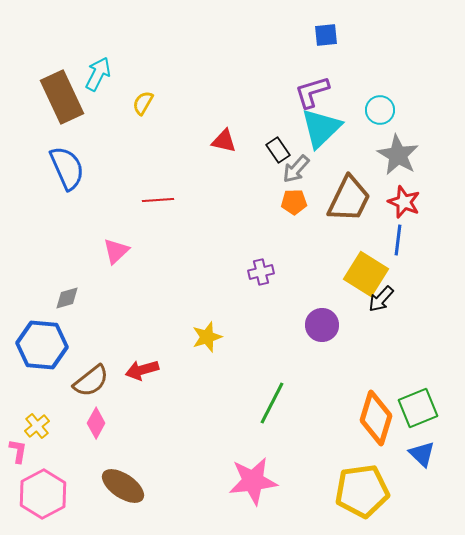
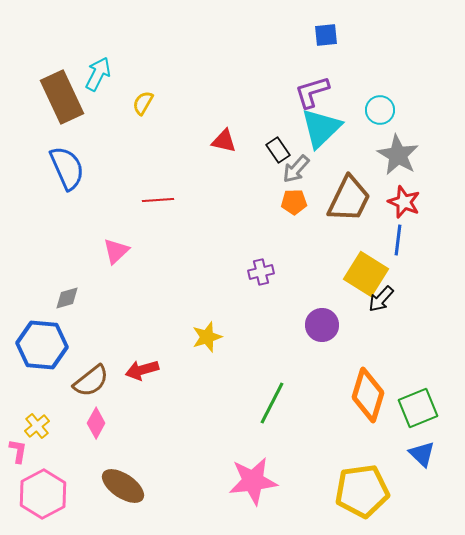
orange diamond: moved 8 px left, 23 px up
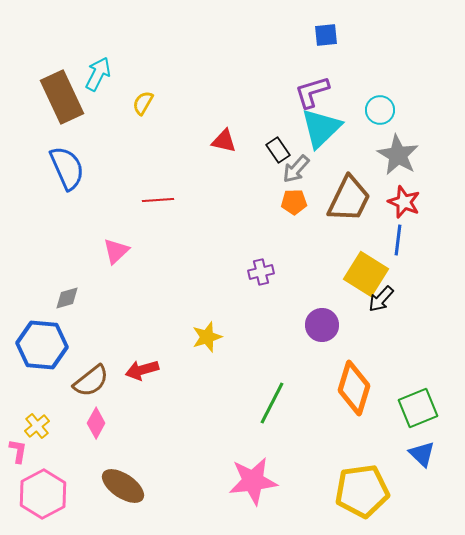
orange diamond: moved 14 px left, 7 px up
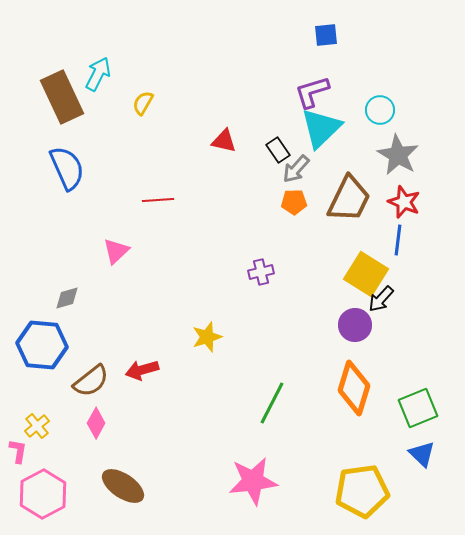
purple circle: moved 33 px right
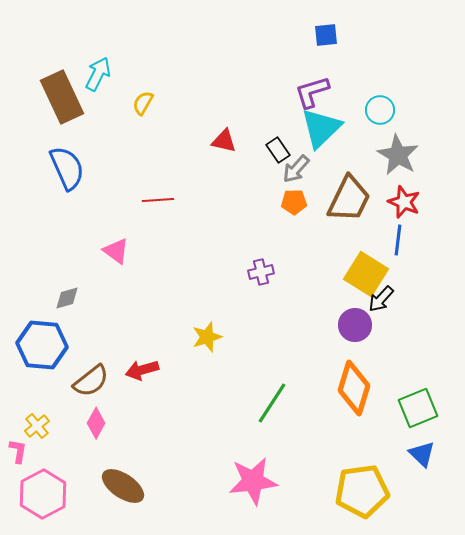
pink triangle: rotated 40 degrees counterclockwise
green line: rotated 6 degrees clockwise
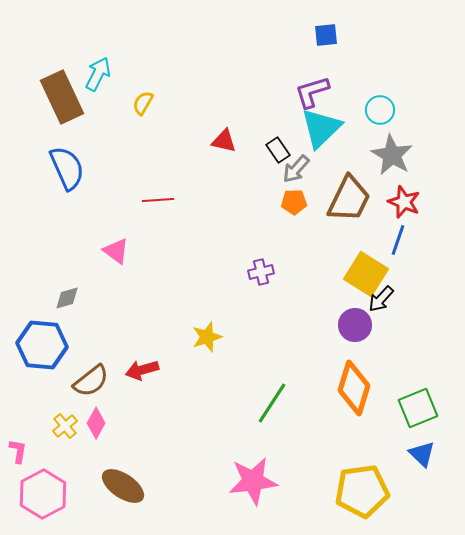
gray star: moved 6 px left
blue line: rotated 12 degrees clockwise
yellow cross: moved 28 px right
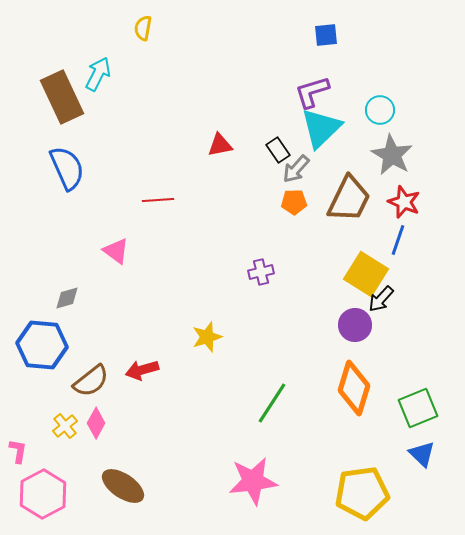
yellow semicircle: moved 75 px up; rotated 20 degrees counterclockwise
red triangle: moved 4 px left, 4 px down; rotated 24 degrees counterclockwise
yellow pentagon: moved 2 px down
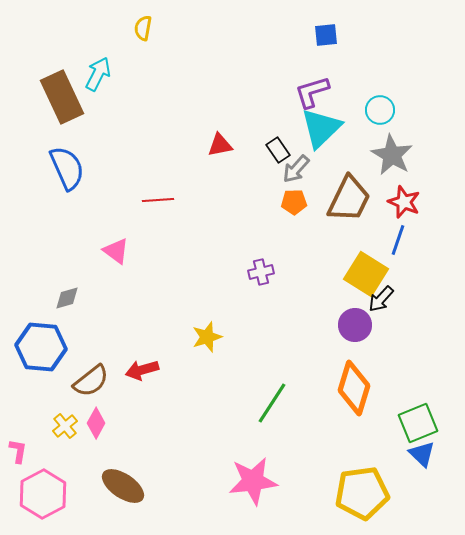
blue hexagon: moved 1 px left, 2 px down
green square: moved 15 px down
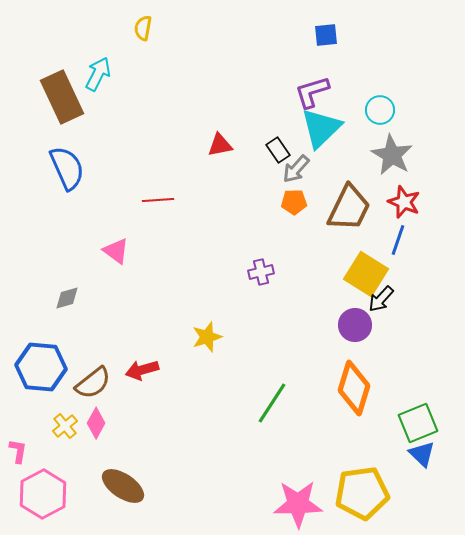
brown trapezoid: moved 9 px down
blue hexagon: moved 20 px down
brown semicircle: moved 2 px right, 2 px down
pink star: moved 45 px right, 23 px down; rotated 6 degrees clockwise
